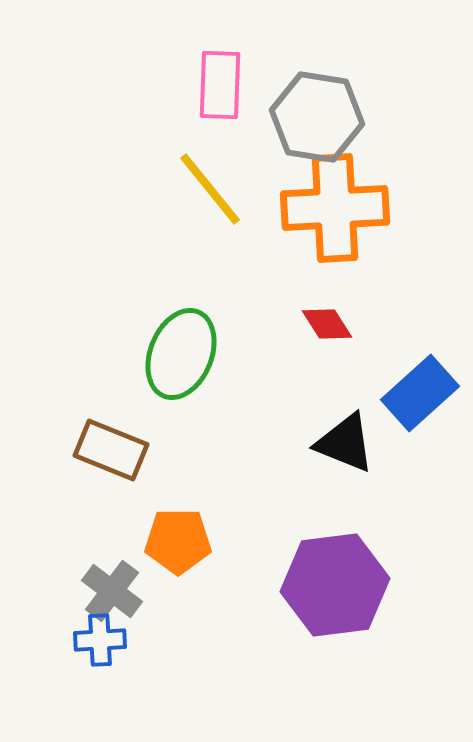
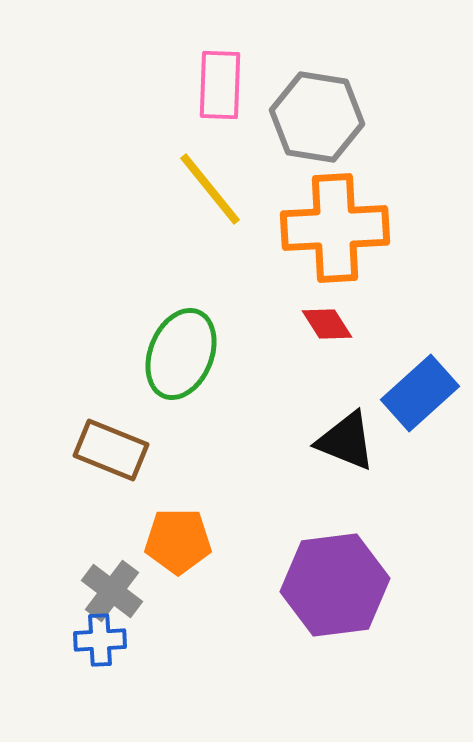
orange cross: moved 20 px down
black triangle: moved 1 px right, 2 px up
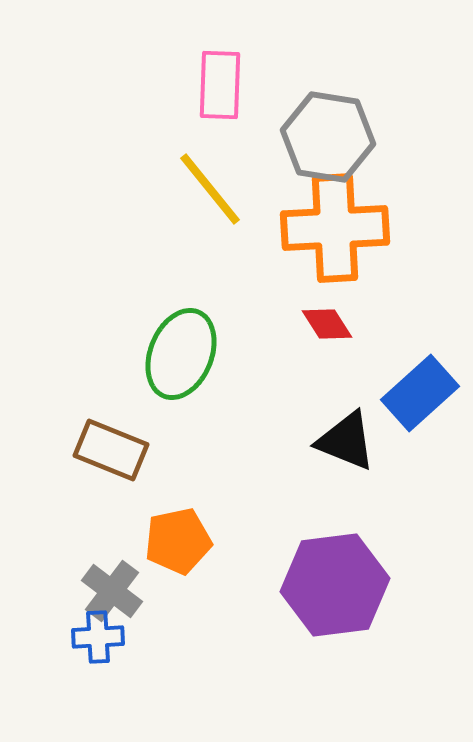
gray hexagon: moved 11 px right, 20 px down
orange pentagon: rotated 12 degrees counterclockwise
blue cross: moved 2 px left, 3 px up
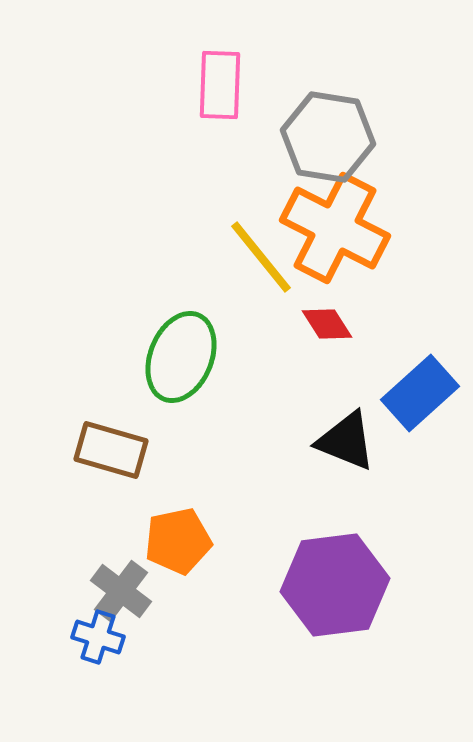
yellow line: moved 51 px right, 68 px down
orange cross: rotated 30 degrees clockwise
green ellipse: moved 3 px down
brown rectangle: rotated 6 degrees counterclockwise
gray cross: moved 9 px right
blue cross: rotated 21 degrees clockwise
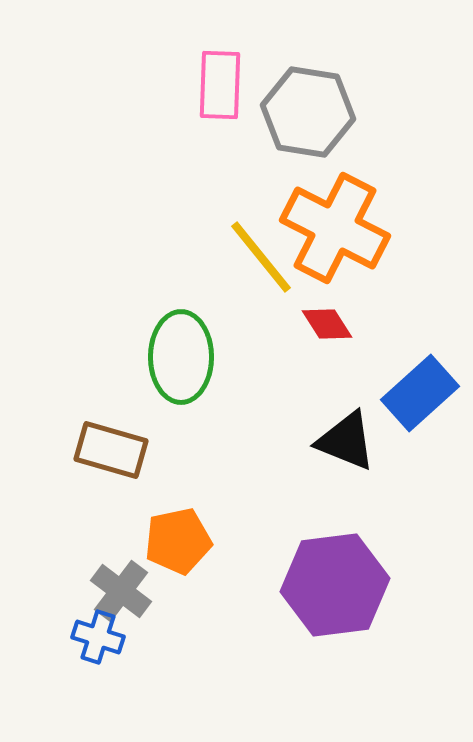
gray hexagon: moved 20 px left, 25 px up
green ellipse: rotated 22 degrees counterclockwise
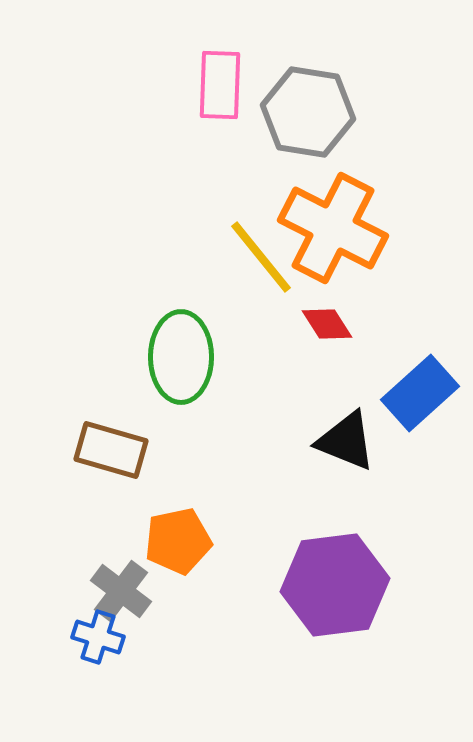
orange cross: moved 2 px left
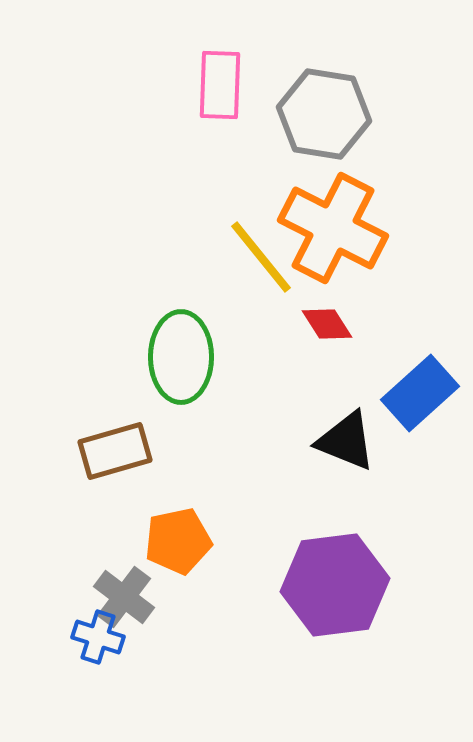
gray hexagon: moved 16 px right, 2 px down
brown rectangle: moved 4 px right, 1 px down; rotated 32 degrees counterclockwise
gray cross: moved 3 px right, 6 px down
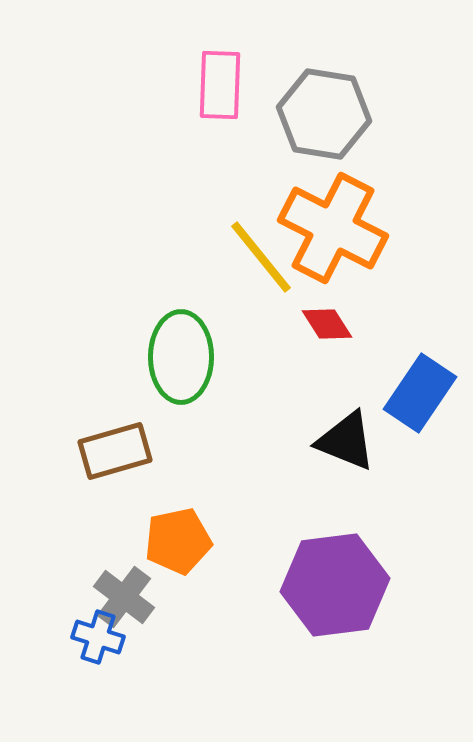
blue rectangle: rotated 14 degrees counterclockwise
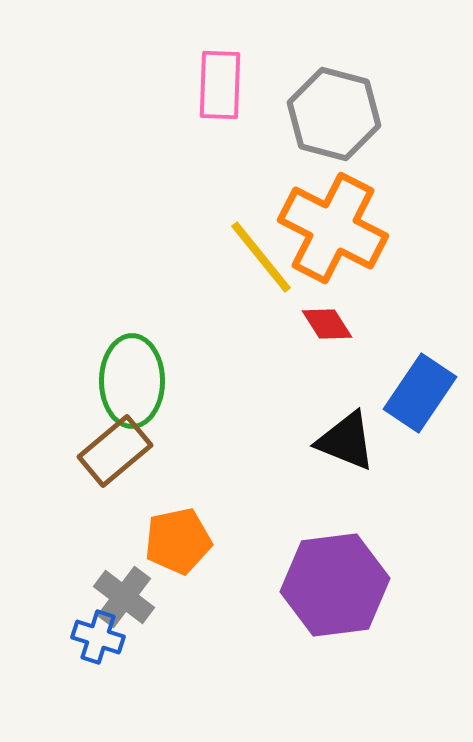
gray hexagon: moved 10 px right; rotated 6 degrees clockwise
green ellipse: moved 49 px left, 24 px down
brown rectangle: rotated 24 degrees counterclockwise
